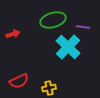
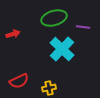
green ellipse: moved 1 px right, 2 px up
cyan cross: moved 6 px left, 2 px down
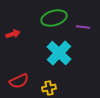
cyan cross: moved 3 px left, 4 px down
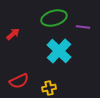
red arrow: rotated 24 degrees counterclockwise
cyan cross: moved 2 px up
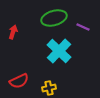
purple line: rotated 16 degrees clockwise
red arrow: moved 2 px up; rotated 32 degrees counterclockwise
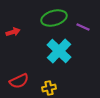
red arrow: rotated 56 degrees clockwise
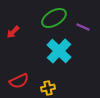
green ellipse: rotated 15 degrees counterclockwise
red arrow: rotated 152 degrees clockwise
yellow cross: moved 1 px left
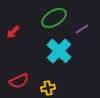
purple line: moved 1 px left, 2 px down; rotated 56 degrees counterclockwise
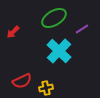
red semicircle: moved 3 px right
yellow cross: moved 2 px left
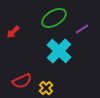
yellow cross: rotated 32 degrees counterclockwise
